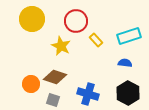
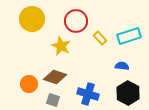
yellow rectangle: moved 4 px right, 2 px up
blue semicircle: moved 3 px left, 3 px down
orange circle: moved 2 px left
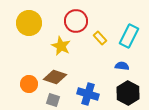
yellow circle: moved 3 px left, 4 px down
cyan rectangle: rotated 45 degrees counterclockwise
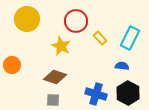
yellow circle: moved 2 px left, 4 px up
cyan rectangle: moved 1 px right, 2 px down
orange circle: moved 17 px left, 19 px up
blue cross: moved 8 px right
gray square: rotated 16 degrees counterclockwise
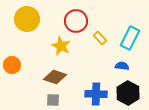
blue cross: rotated 15 degrees counterclockwise
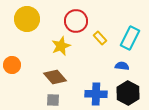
yellow star: rotated 24 degrees clockwise
brown diamond: rotated 30 degrees clockwise
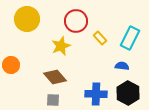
orange circle: moved 1 px left
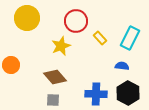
yellow circle: moved 1 px up
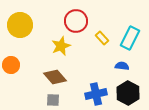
yellow circle: moved 7 px left, 7 px down
yellow rectangle: moved 2 px right
blue cross: rotated 15 degrees counterclockwise
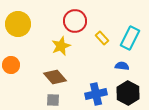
red circle: moved 1 px left
yellow circle: moved 2 px left, 1 px up
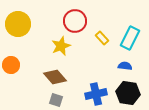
blue semicircle: moved 3 px right
black hexagon: rotated 20 degrees counterclockwise
gray square: moved 3 px right; rotated 16 degrees clockwise
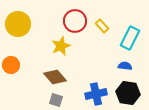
yellow rectangle: moved 12 px up
